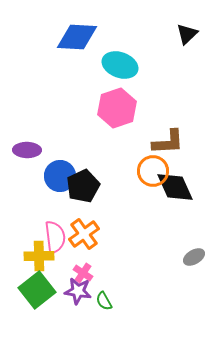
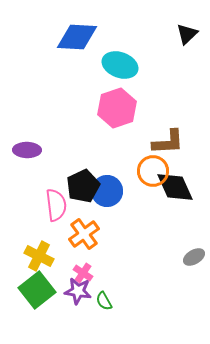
blue circle: moved 47 px right, 15 px down
pink semicircle: moved 1 px right, 32 px up
yellow cross: rotated 28 degrees clockwise
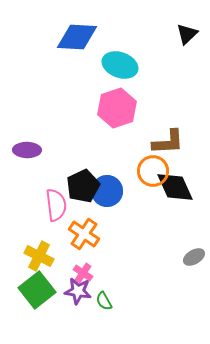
orange cross: rotated 20 degrees counterclockwise
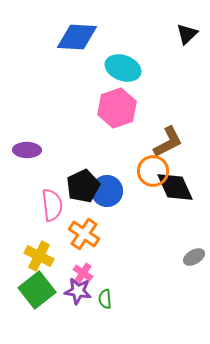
cyan ellipse: moved 3 px right, 3 px down
brown L-shape: rotated 24 degrees counterclockwise
pink semicircle: moved 4 px left
green semicircle: moved 1 px right, 2 px up; rotated 24 degrees clockwise
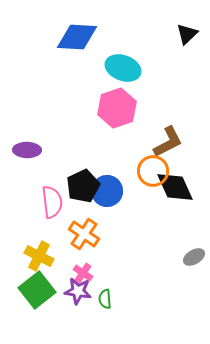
pink semicircle: moved 3 px up
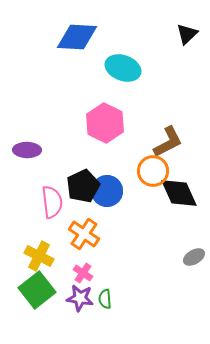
pink hexagon: moved 12 px left, 15 px down; rotated 15 degrees counterclockwise
black diamond: moved 4 px right, 6 px down
purple star: moved 2 px right, 7 px down
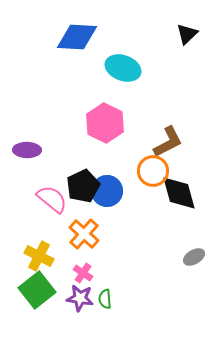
black diamond: rotated 9 degrees clockwise
pink semicircle: moved 3 px up; rotated 44 degrees counterclockwise
orange cross: rotated 8 degrees clockwise
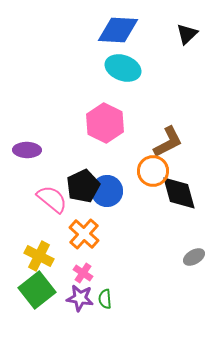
blue diamond: moved 41 px right, 7 px up
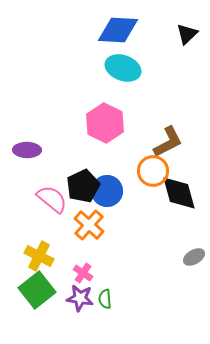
orange cross: moved 5 px right, 9 px up
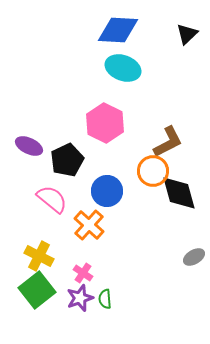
purple ellipse: moved 2 px right, 4 px up; rotated 24 degrees clockwise
black pentagon: moved 16 px left, 26 px up
purple star: rotated 28 degrees counterclockwise
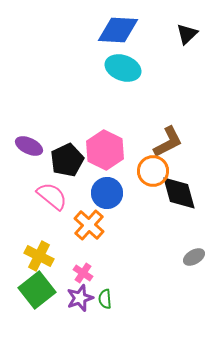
pink hexagon: moved 27 px down
blue circle: moved 2 px down
pink semicircle: moved 3 px up
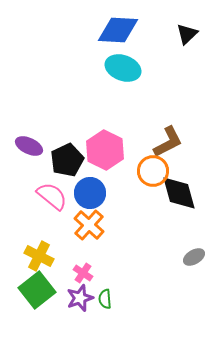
blue circle: moved 17 px left
